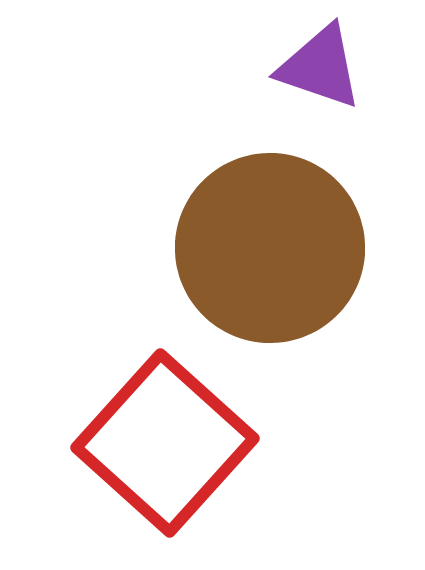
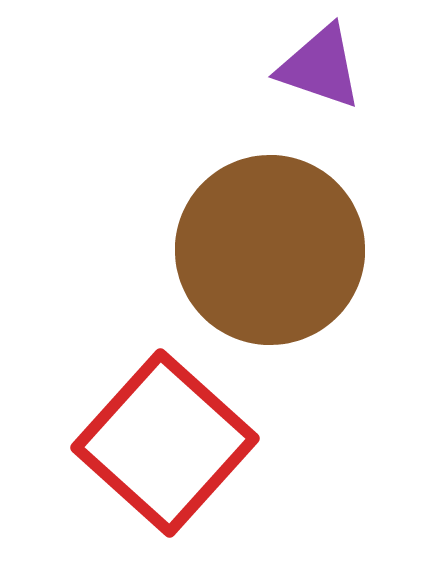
brown circle: moved 2 px down
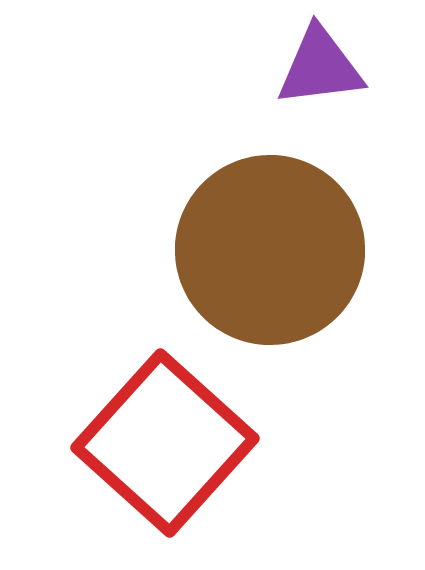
purple triangle: rotated 26 degrees counterclockwise
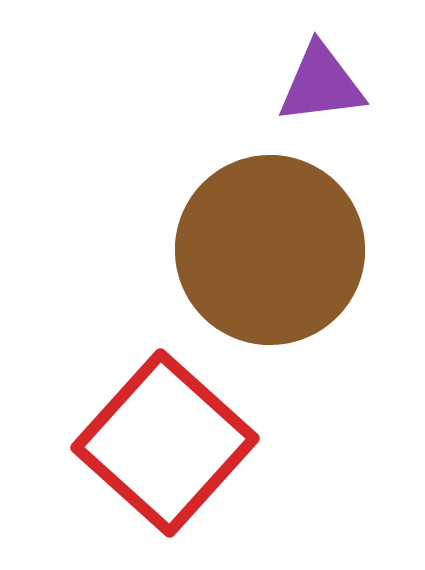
purple triangle: moved 1 px right, 17 px down
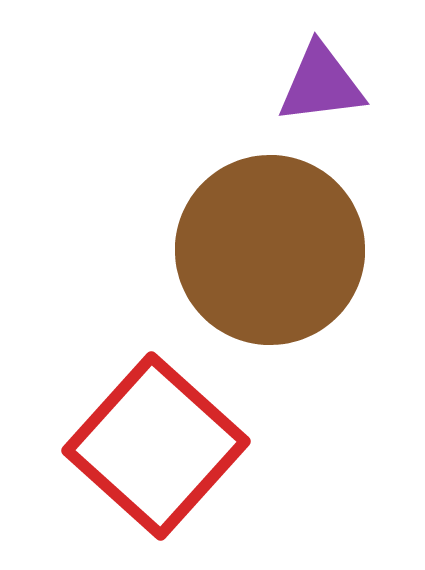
red square: moved 9 px left, 3 px down
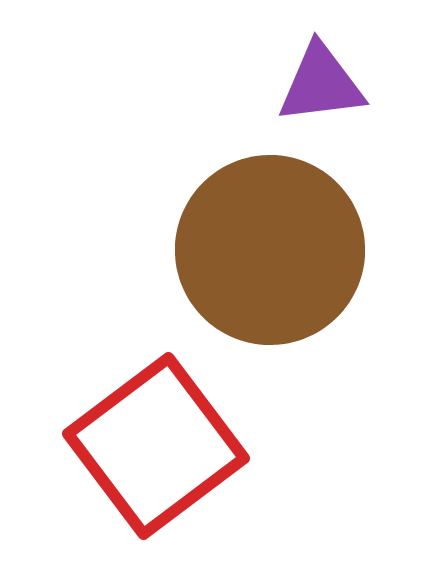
red square: rotated 11 degrees clockwise
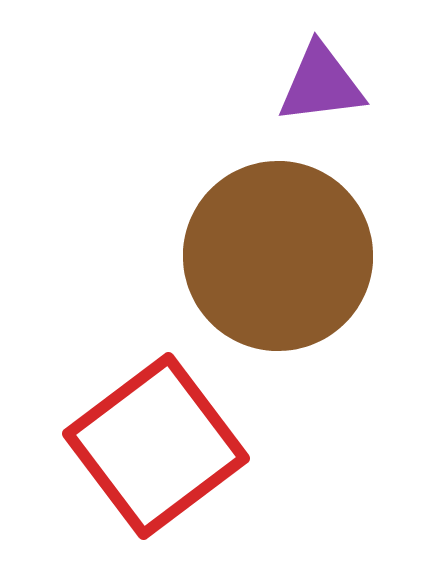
brown circle: moved 8 px right, 6 px down
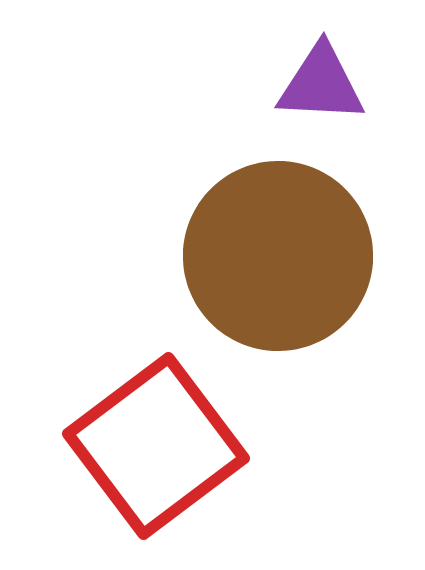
purple triangle: rotated 10 degrees clockwise
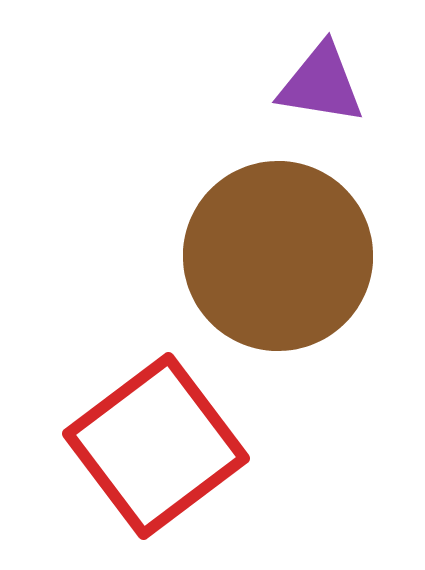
purple triangle: rotated 6 degrees clockwise
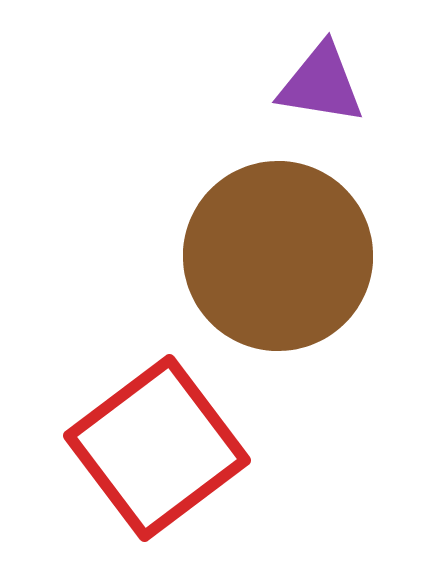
red square: moved 1 px right, 2 px down
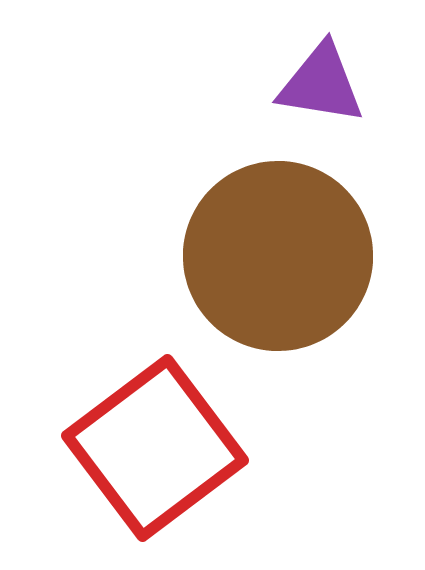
red square: moved 2 px left
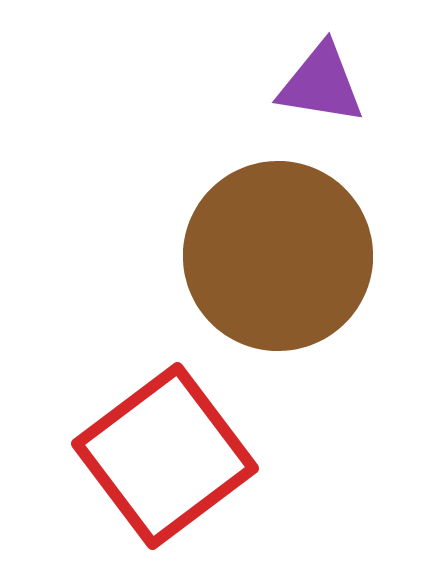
red square: moved 10 px right, 8 px down
